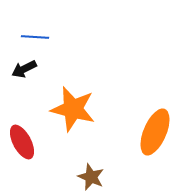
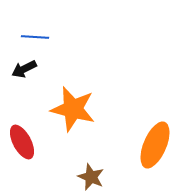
orange ellipse: moved 13 px down
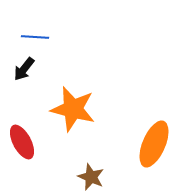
black arrow: rotated 25 degrees counterclockwise
orange ellipse: moved 1 px left, 1 px up
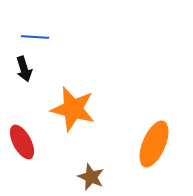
black arrow: rotated 55 degrees counterclockwise
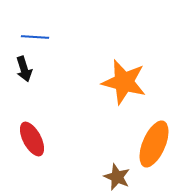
orange star: moved 51 px right, 27 px up
red ellipse: moved 10 px right, 3 px up
brown star: moved 26 px right
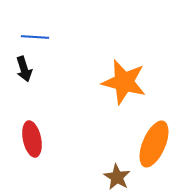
red ellipse: rotated 16 degrees clockwise
brown star: rotated 8 degrees clockwise
